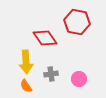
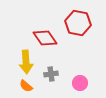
red hexagon: moved 1 px right, 1 px down
pink circle: moved 1 px right, 4 px down
orange semicircle: rotated 16 degrees counterclockwise
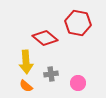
red diamond: rotated 15 degrees counterclockwise
pink circle: moved 2 px left
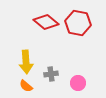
red diamond: moved 1 px right, 16 px up
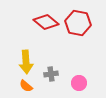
pink circle: moved 1 px right
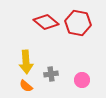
pink circle: moved 3 px right, 3 px up
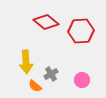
red hexagon: moved 3 px right, 8 px down; rotated 15 degrees counterclockwise
gray cross: rotated 24 degrees counterclockwise
orange semicircle: moved 9 px right
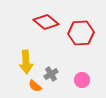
red hexagon: moved 2 px down
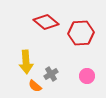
pink circle: moved 5 px right, 4 px up
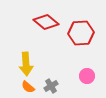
yellow arrow: moved 2 px down
gray cross: moved 12 px down
orange semicircle: moved 7 px left, 1 px down
